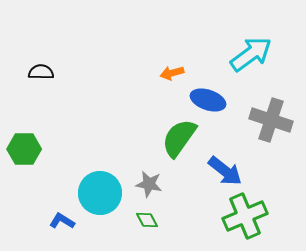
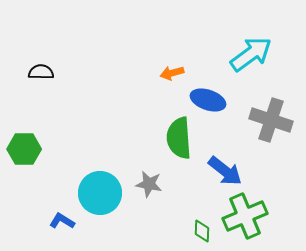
green semicircle: rotated 39 degrees counterclockwise
green diamond: moved 55 px right, 11 px down; rotated 30 degrees clockwise
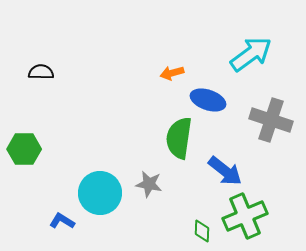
green semicircle: rotated 12 degrees clockwise
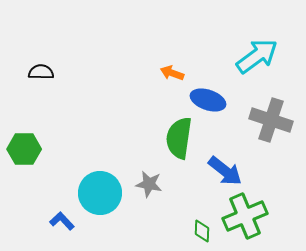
cyan arrow: moved 6 px right, 2 px down
orange arrow: rotated 35 degrees clockwise
blue L-shape: rotated 15 degrees clockwise
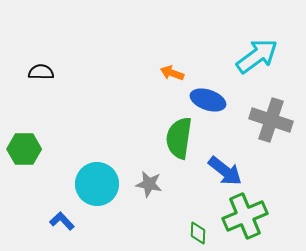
cyan circle: moved 3 px left, 9 px up
green diamond: moved 4 px left, 2 px down
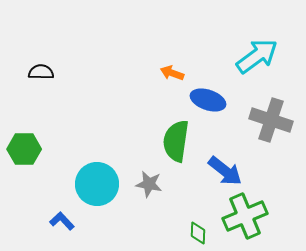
green semicircle: moved 3 px left, 3 px down
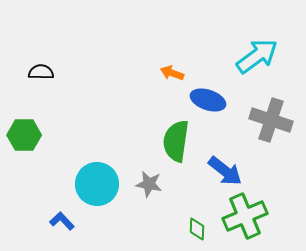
green hexagon: moved 14 px up
green diamond: moved 1 px left, 4 px up
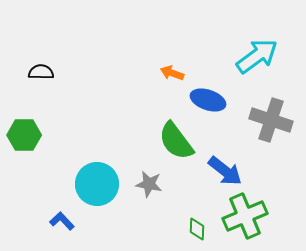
green semicircle: rotated 45 degrees counterclockwise
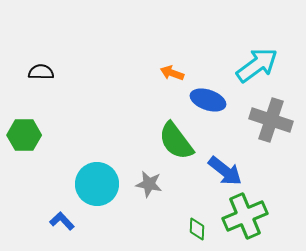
cyan arrow: moved 9 px down
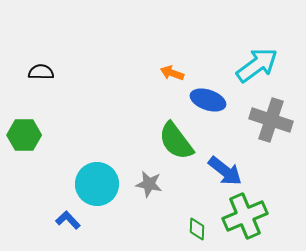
blue L-shape: moved 6 px right, 1 px up
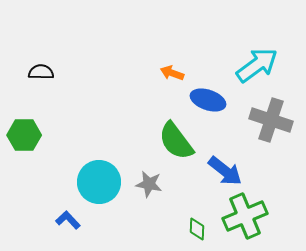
cyan circle: moved 2 px right, 2 px up
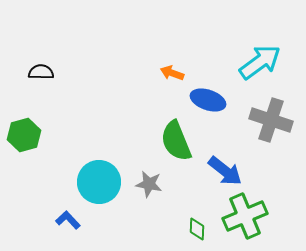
cyan arrow: moved 3 px right, 3 px up
green hexagon: rotated 16 degrees counterclockwise
green semicircle: rotated 15 degrees clockwise
